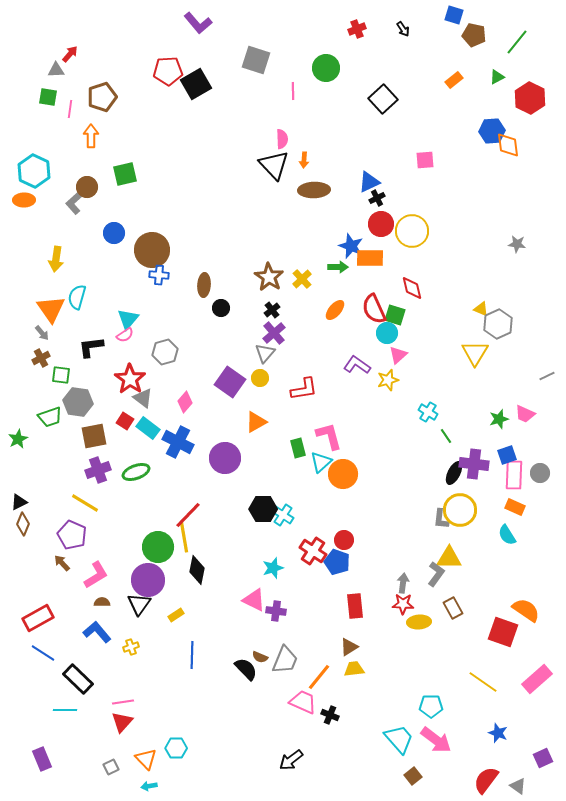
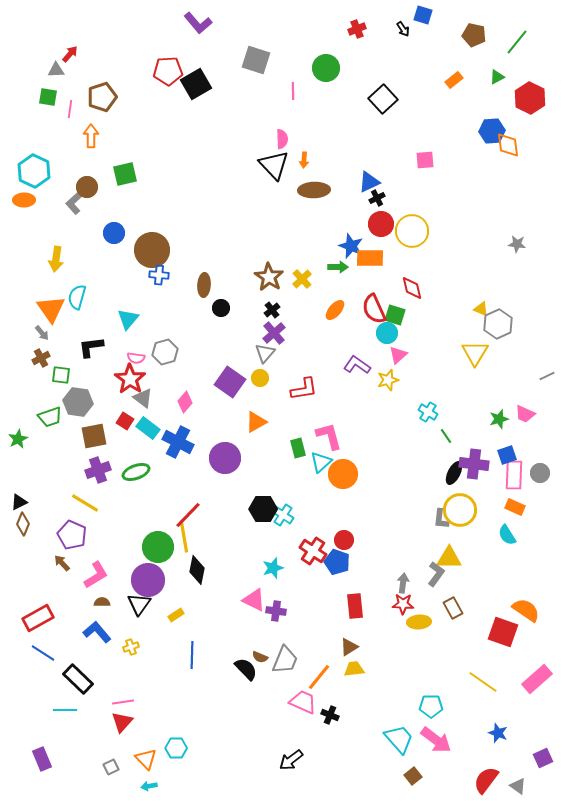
blue square at (454, 15): moved 31 px left
pink semicircle at (125, 335): moved 11 px right, 23 px down; rotated 42 degrees clockwise
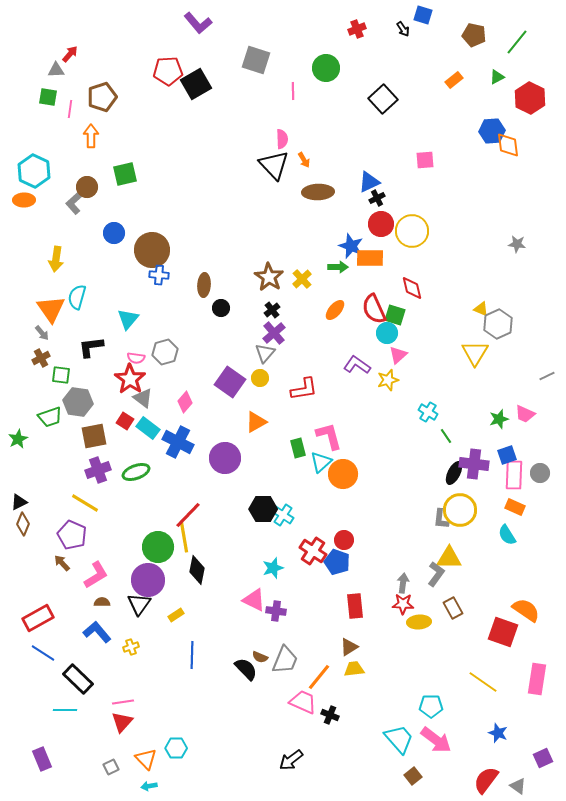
orange arrow at (304, 160): rotated 35 degrees counterclockwise
brown ellipse at (314, 190): moved 4 px right, 2 px down
pink rectangle at (537, 679): rotated 40 degrees counterclockwise
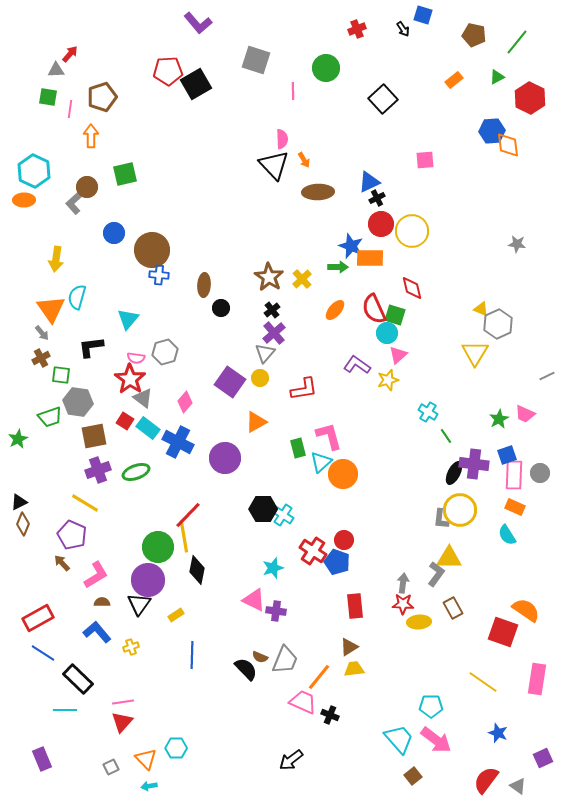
green star at (499, 419): rotated 12 degrees counterclockwise
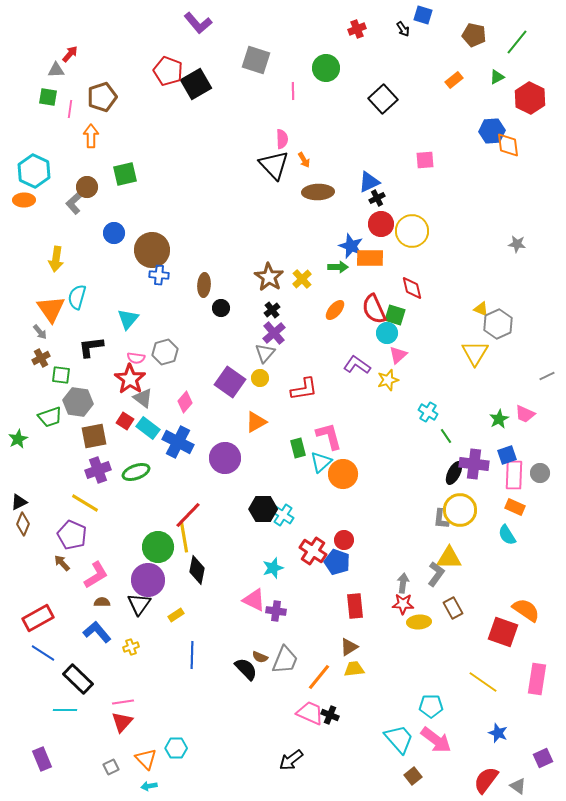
red pentagon at (168, 71): rotated 24 degrees clockwise
gray arrow at (42, 333): moved 2 px left, 1 px up
pink trapezoid at (303, 702): moved 7 px right, 11 px down
